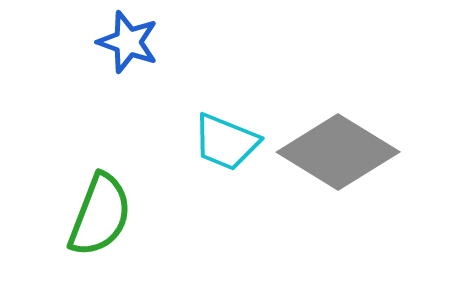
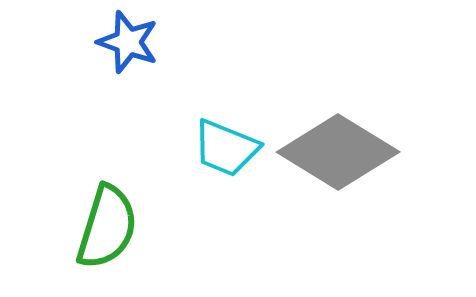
cyan trapezoid: moved 6 px down
green semicircle: moved 7 px right, 12 px down; rotated 4 degrees counterclockwise
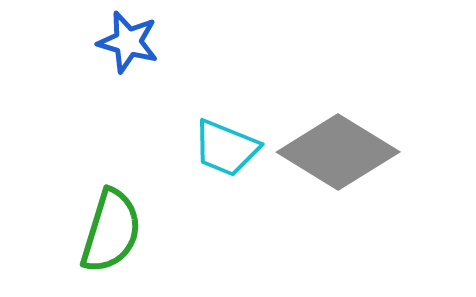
blue star: rotated 4 degrees counterclockwise
green semicircle: moved 4 px right, 4 px down
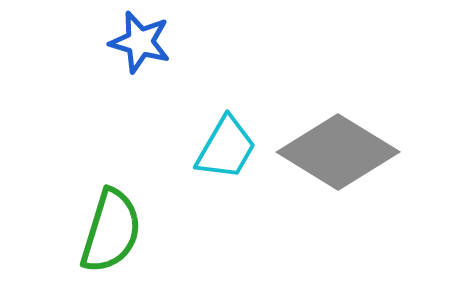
blue star: moved 12 px right
cyan trapezoid: rotated 82 degrees counterclockwise
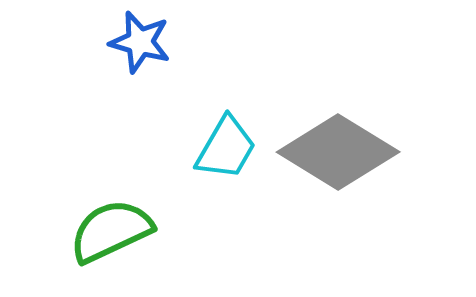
green semicircle: rotated 132 degrees counterclockwise
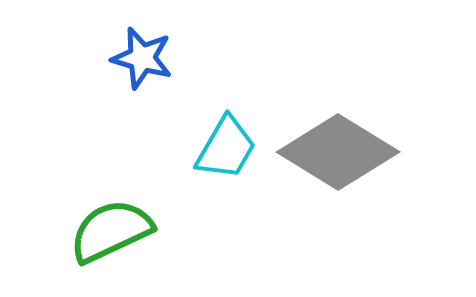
blue star: moved 2 px right, 16 px down
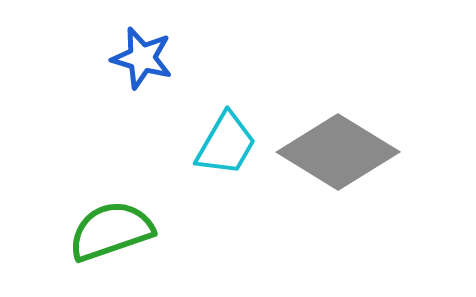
cyan trapezoid: moved 4 px up
green semicircle: rotated 6 degrees clockwise
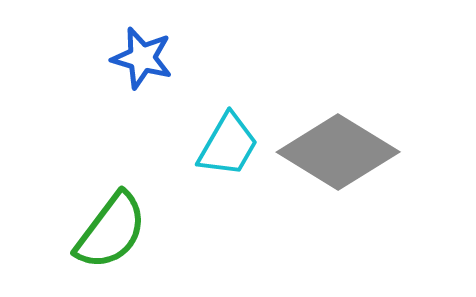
cyan trapezoid: moved 2 px right, 1 px down
green semicircle: rotated 146 degrees clockwise
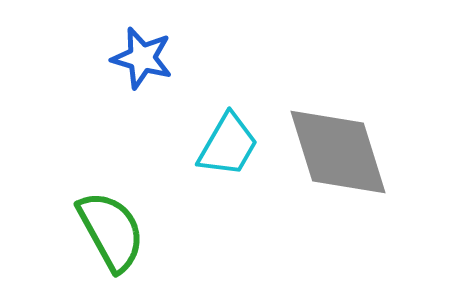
gray diamond: rotated 41 degrees clockwise
green semicircle: rotated 66 degrees counterclockwise
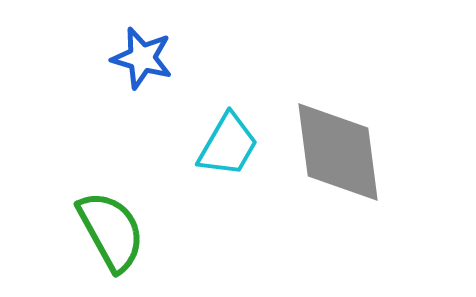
gray diamond: rotated 10 degrees clockwise
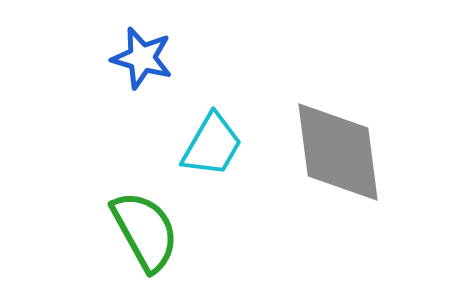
cyan trapezoid: moved 16 px left
green semicircle: moved 34 px right
